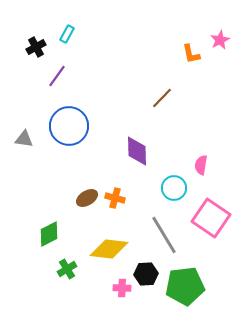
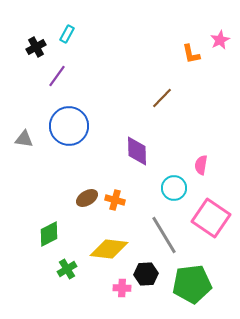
orange cross: moved 2 px down
green pentagon: moved 7 px right, 2 px up
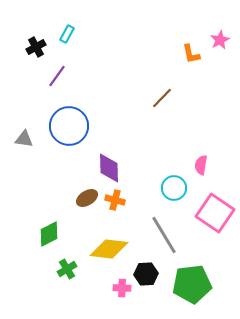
purple diamond: moved 28 px left, 17 px down
pink square: moved 4 px right, 5 px up
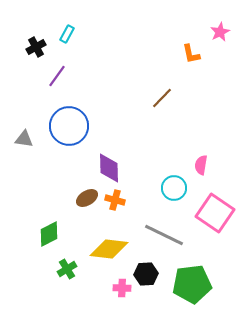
pink star: moved 8 px up
gray line: rotated 33 degrees counterclockwise
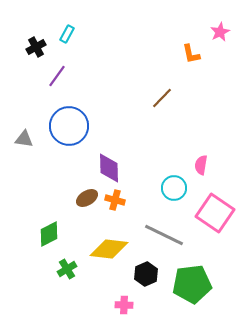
black hexagon: rotated 20 degrees counterclockwise
pink cross: moved 2 px right, 17 px down
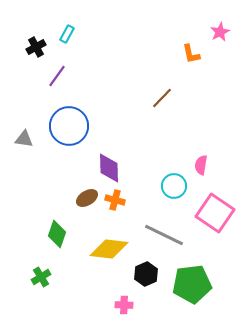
cyan circle: moved 2 px up
green diamond: moved 8 px right; rotated 44 degrees counterclockwise
green cross: moved 26 px left, 8 px down
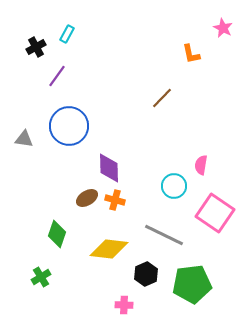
pink star: moved 3 px right, 4 px up; rotated 18 degrees counterclockwise
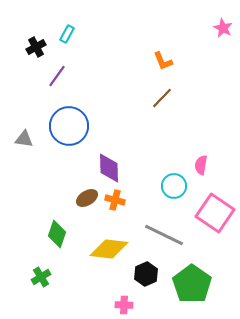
orange L-shape: moved 28 px left, 7 px down; rotated 10 degrees counterclockwise
green pentagon: rotated 30 degrees counterclockwise
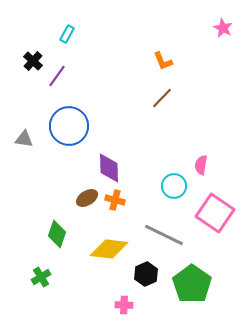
black cross: moved 3 px left, 14 px down; rotated 18 degrees counterclockwise
